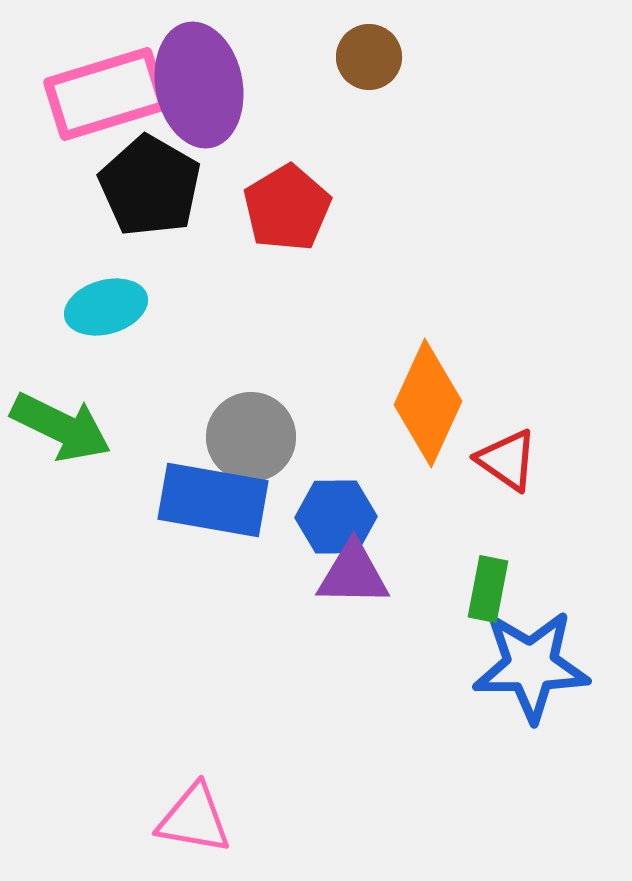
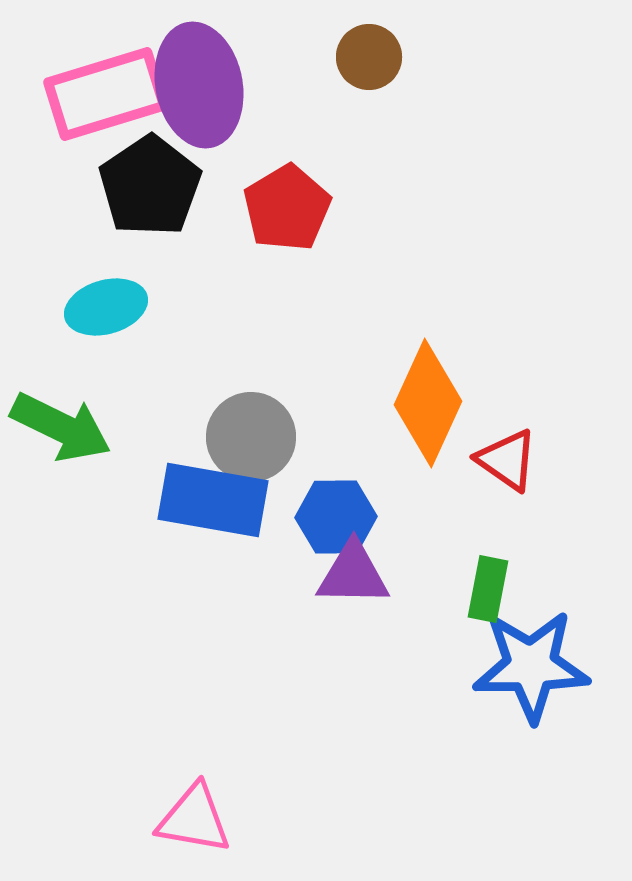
black pentagon: rotated 8 degrees clockwise
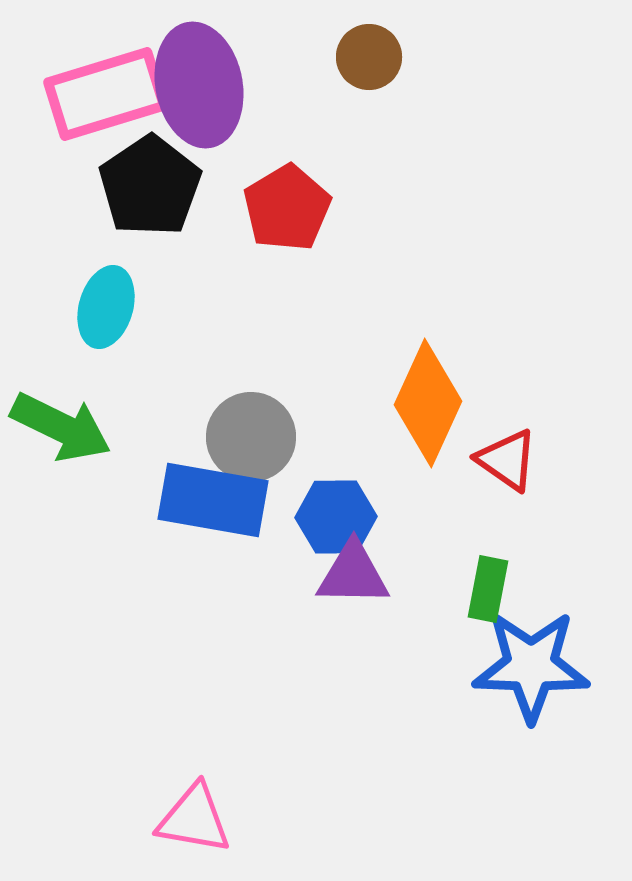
cyan ellipse: rotated 58 degrees counterclockwise
blue star: rotated 3 degrees clockwise
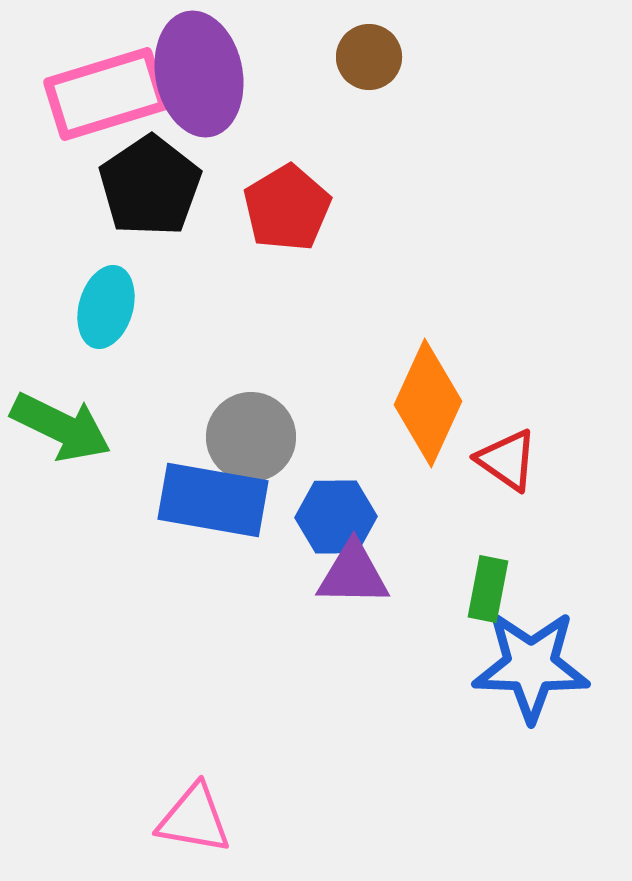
purple ellipse: moved 11 px up
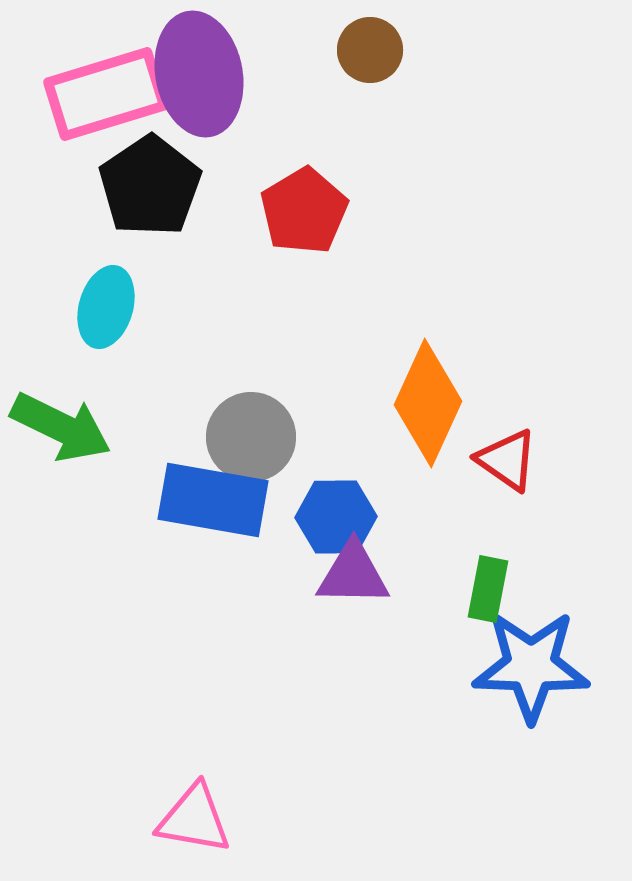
brown circle: moved 1 px right, 7 px up
red pentagon: moved 17 px right, 3 px down
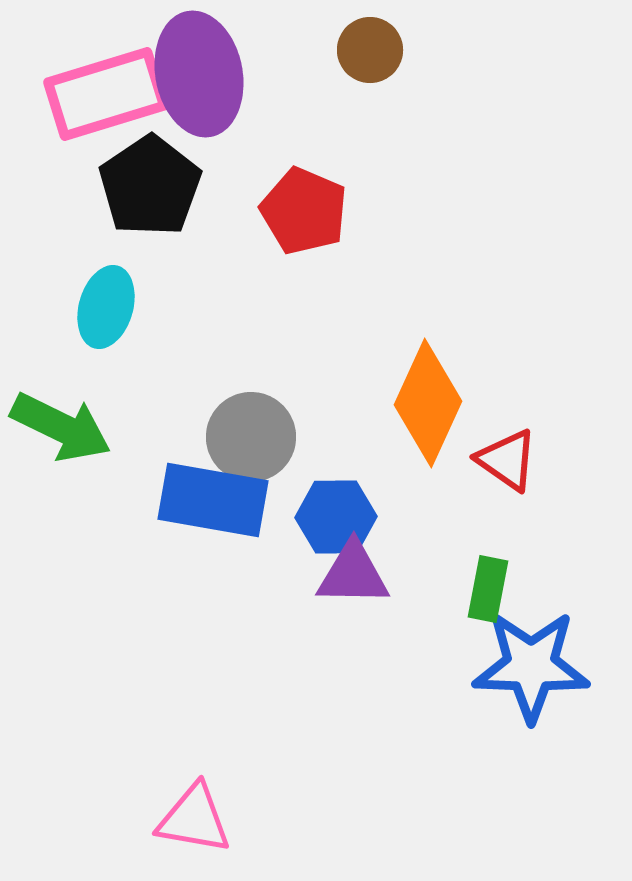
red pentagon: rotated 18 degrees counterclockwise
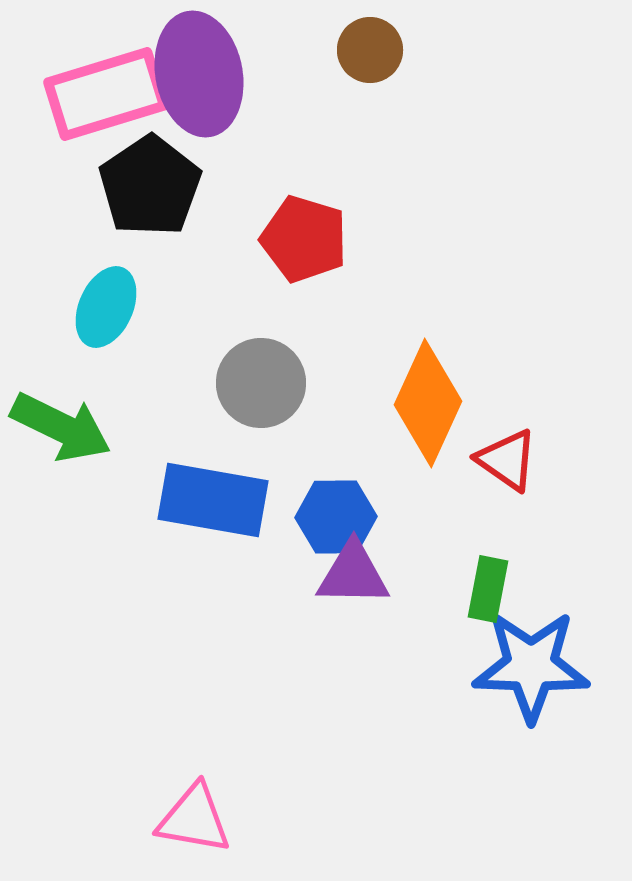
red pentagon: moved 28 px down; rotated 6 degrees counterclockwise
cyan ellipse: rotated 8 degrees clockwise
gray circle: moved 10 px right, 54 px up
